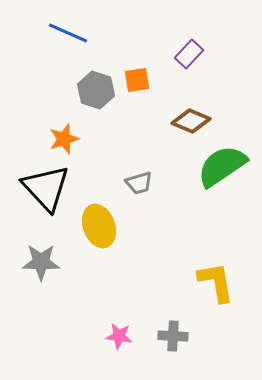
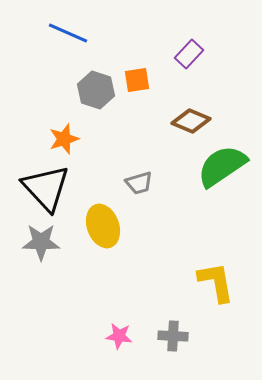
yellow ellipse: moved 4 px right
gray star: moved 20 px up
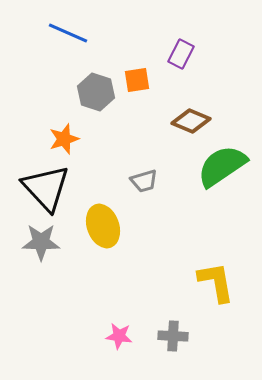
purple rectangle: moved 8 px left; rotated 16 degrees counterclockwise
gray hexagon: moved 2 px down
gray trapezoid: moved 5 px right, 2 px up
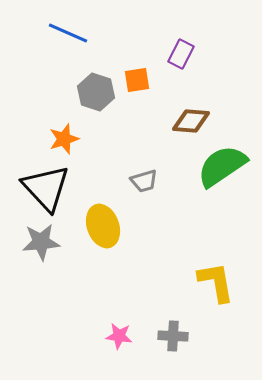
brown diamond: rotated 18 degrees counterclockwise
gray star: rotated 6 degrees counterclockwise
